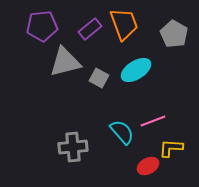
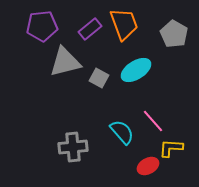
pink line: rotated 70 degrees clockwise
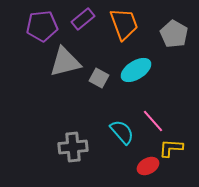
purple rectangle: moved 7 px left, 10 px up
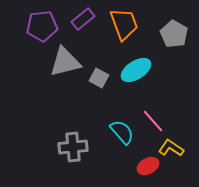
yellow L-shape: rotated 30 degrees clockwise
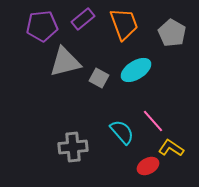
gray pentagon: moved 2 px left, 1 px up
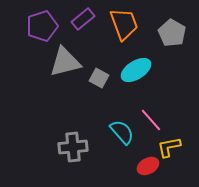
purple pentagon: rotated 12 degrees counterclockwise
pink line: moved 2 px left, 1 px up
yellow L-shape: moved 2 px left, 1 px up; rotated 45 degrees counterclockwise
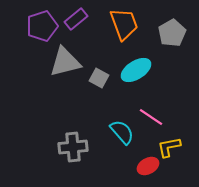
purple rectangle: moved 7 px left
gray pentagon: rotated 12 degrees clockwise
pink line: moved 3 px up; rotated 15 degrees counterclockwise
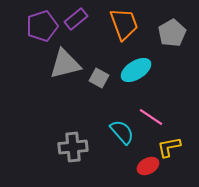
gray triangle: moved 2 px down
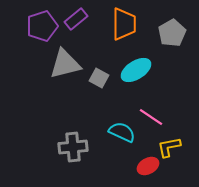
orange trapezoid: rotated 20 degrees clockwise
cyan semicircle: rotated 24 degrees counterclockwise
